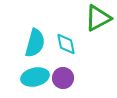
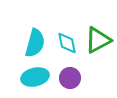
green triangle: moved 22 px down
cyan diamond: moved 1 px right, 1 px up
purple circle: moved 7 px right
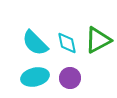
cyan semicircle: rotated 120 degrees clockwise
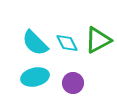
cyan diamond: rotated 15 degrees counterclockwise
purple circle: moved 3 px right, 5 px down
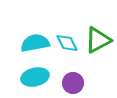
cyan semicircle: rotated 124 degrees clockwise
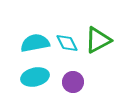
purple circle: moved 1 px up
